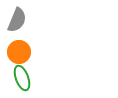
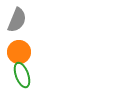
green ellipse: moved 3 px up
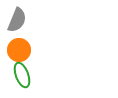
orange circle: moved 2 px up
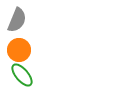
green ellipse: rotated 20 degrees counterclockwise
